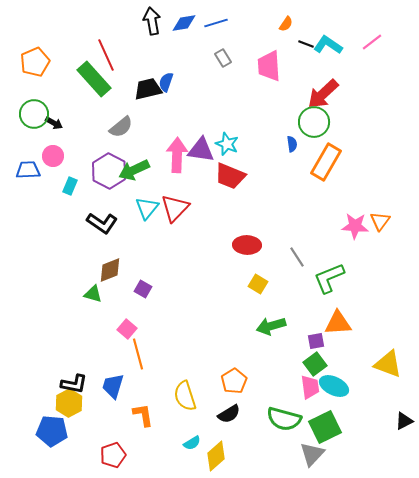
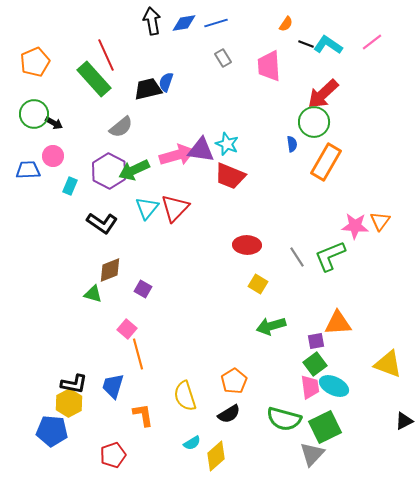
pink arrow at (177, 155): rotated 72 degrees clockwise
green L-shape at (329, 278): moved 1 px right, 22 px up
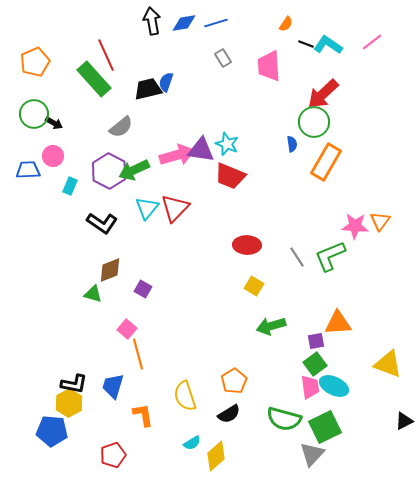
yellow square at (258, 284): moved 4 px left, 2 px down
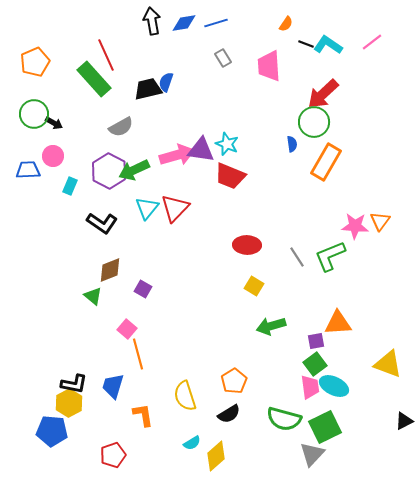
gray semicircle at (121, 127): rotated 10 degrees clockwise
green triangle at (93, 294): moved 2 px down; rotated 24 degrees clockwise
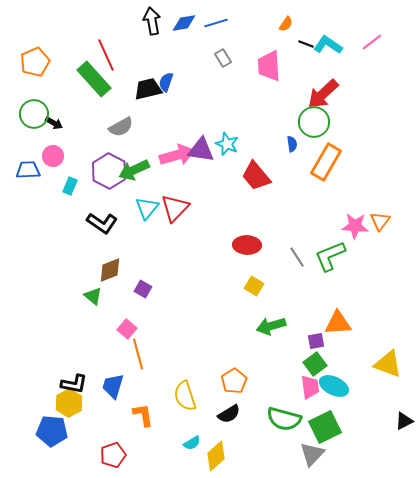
red trapezoid at (230, 176): moved 26 px right; rotated 28 degrees clockwise
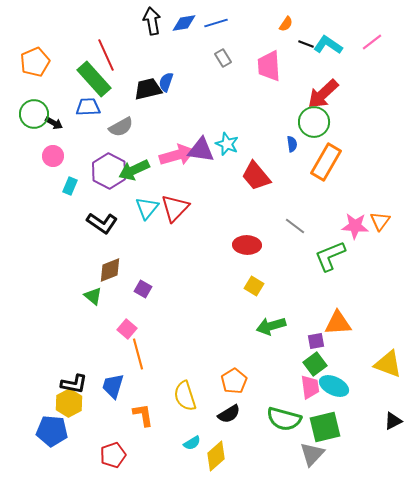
blue trapezoid at (28, 170): moved 60 px right, 63 px up
gray line at (297, 257): moved 2 px left, 31 px up; rotated 20 degrees counterclockwise
black triangle at (404, 421): moved 11 px left
green square at (325, 427): rotated 12 degrees clockwise
